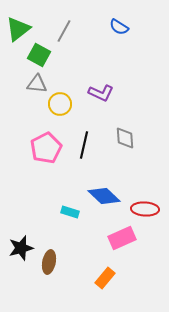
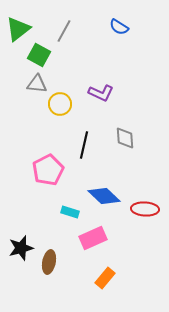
pink pentagon: moved 2 px right, 22 px down
pink rectangle: moved 29 px left
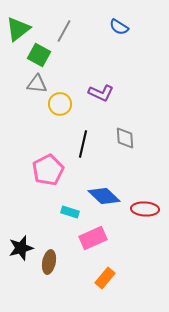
black line: moved 1 px left, 1 px up
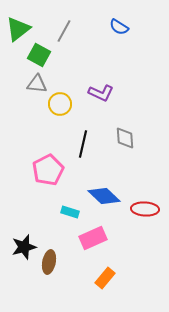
black star: moved 3 px right, 1 px up
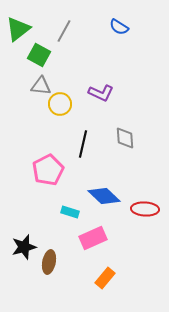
gray triangle: moved 4 px right, 2 px down
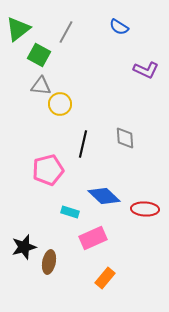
gray line: moved 2 px right, 1 px down
purple L-shape: moved 45 px right, 23 px up
pink pentagon: rotated 12 degrees clockwise
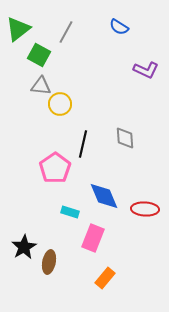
pink pentagon: moved 7 px right, 2 px up; rotated 20 degrees counterclockwise
blue diamond: rotated 24 degrees clockwise
pink rectangle: rotated 44 degrees counterclockwise
black star: rotated 15 degrees counterclockwise
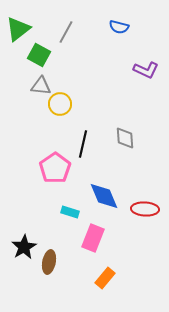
blue semicircle: rotated 18 degrees counterclockwise
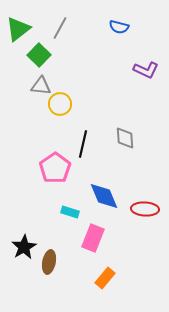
gray line: moved 6 px left, 4 px up
green square: rotated 15 degrees clockwise
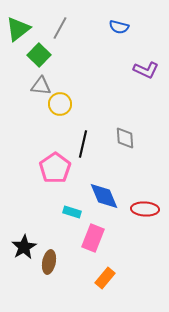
cyan rectangle: moved 2 px right
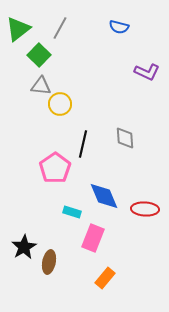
purple L-shape: moved 1 px right, 2 px down
